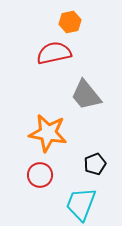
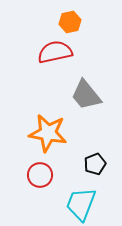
red semicircle: moved 1 px right, 1 px up
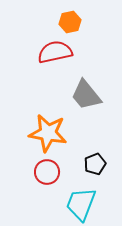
red circle: moved 7 px right, 3 px up
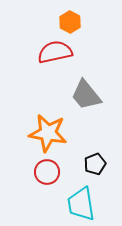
orange hexagon: rotated 20 degrees counterclockwise
cyan trapezoid: rotated 30 degrees counterclockwise
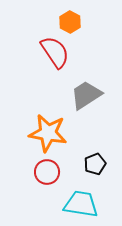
red semicircle: rotated 68 degrees clockwise
gray trapezoid: rotated 96 degrees clockwise
cyan trapezoid: rotated 108 degrees clockwise
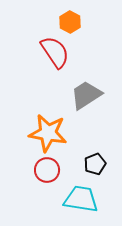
red circle: moved 2 px up
cyan trapezoid: moved 5 px up
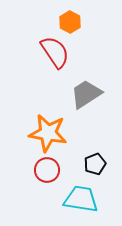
gray trapezoid: moved 1 px up
